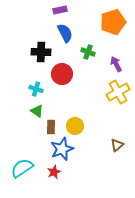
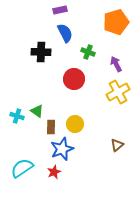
orange pentagon: moved 3 px right
red circle: moved 12 px right, 5 px down
cyan cross: moved 19 px left, 27 px down
yellow circle: moved 2 px up
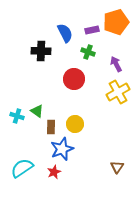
purple rectangle: moved 32 px right, 20 px down
black cross: moved 1 px up
brown triangle: moved 22 px down; rotated 16 degrees counterclockwise
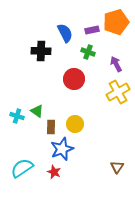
red star: rotated 24 degrees counterclockwise
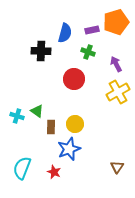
blue semicircle: rotated 42 degrees clockwise
blue star: moved 7 px right
cyan semicircle: rotated 35 degrees counterclockwise
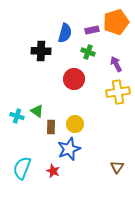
yellow cross: rotated 20 degrees clockwise
red star: moved 1 px left, 1 px up
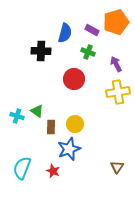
purple rectangle: rotated 40 degrees clockwise
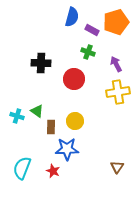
blue semicircle: moved 7 px right, 16 px up
black cross: moved 12 px down
yellow circle: moved 3 px up
blue star: moved 2 px left; rotated 20 degrees clockwise
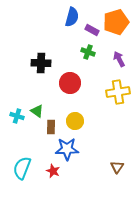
purple arrow: moved 3 px right, 5 px up
red circle: moved 4 px left, 4 px down
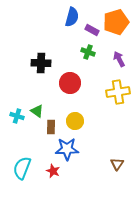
brown triangle: moved 3 px up
